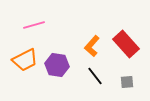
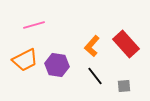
gray square: moved 3 px left, 4 px down
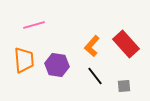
orange trapezoid: moved 1 px left; rotated 68 degrees counterclockwise
